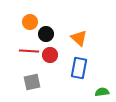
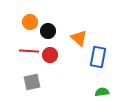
black circle: moved 2 px right, 3 px up
blue rectangle: moved 19 px right, 11 px up
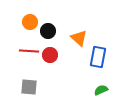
gray square: moved 3 px left, 5 px down; rotated 18 degrees clockwise
green semicircle: moved 1 px left, 2 px up; rotated 16 degrees counterclockwise
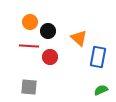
red line: moved 5 px up
red circle: moved 2 px down
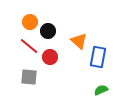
orange triangle: moved 3 px down
red line: rotated 36 degrees clockwise
gray square: moved 10 px up
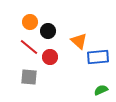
red line: moved 1 px down
blue rectangle: rotated 75 degrees clockwise
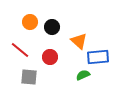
black circle: moved 4 px right, 4 px up
red line: moved 9 px left, 3 px down
green semicircle: moved 18 px left, 15 px up
